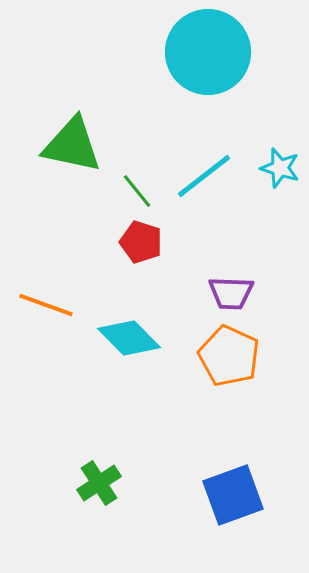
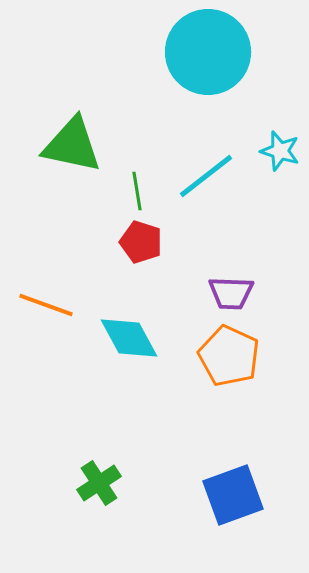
cyan star: moved 17 px up
cyan line: moved 2 px right
green line: rotated 30 degrees clockwise
cyan diamond: rotated 16 degrees clockwise
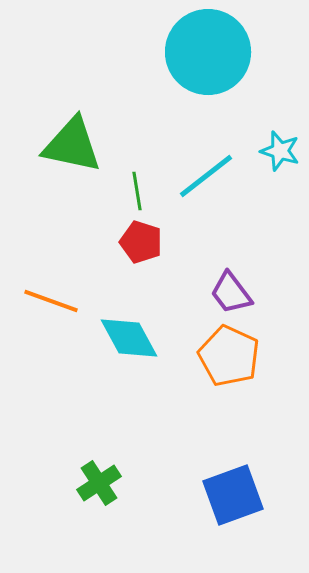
purple trapezoid: rotated 51 degrees clockwise
orange line: moved 5 px right, 4 px up
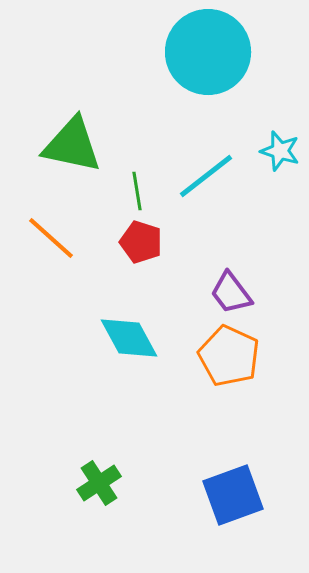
orange line: moved 63 px up; rotated 22 degrees clockwise
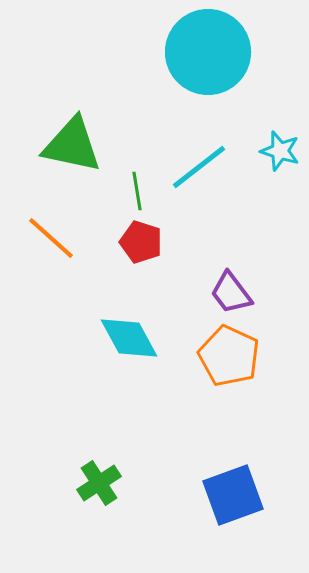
cyan line: moved 7 px left, 9 px up
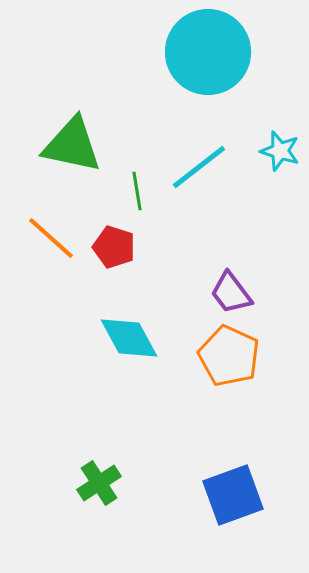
red pentagon: moved 27 px left, 5 px down
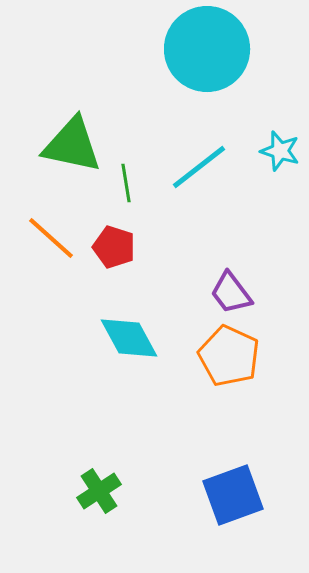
cyan circle: moved 1 px left, 3 px up
green line: moved 11 px left, 8 px up
green cross: moved 8 px down
